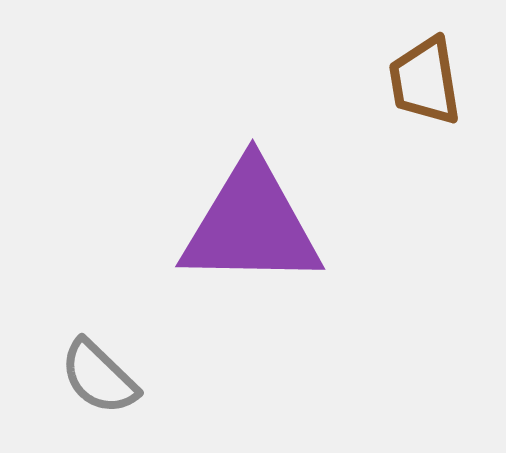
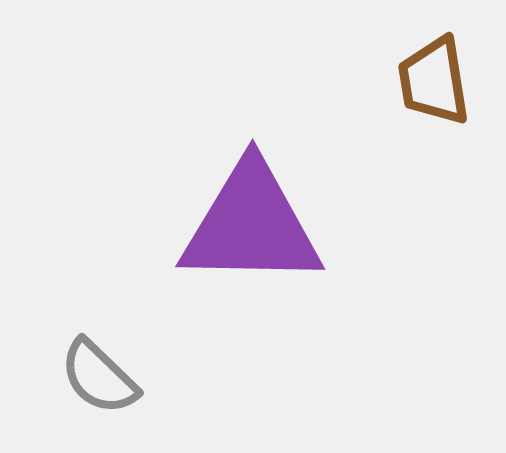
brown trapezoid: moved 9 px right
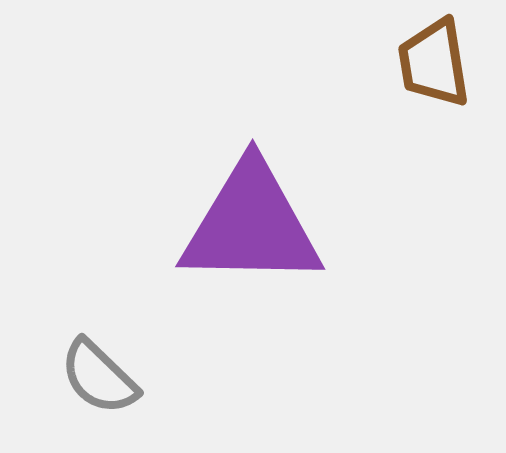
brown trapezoid: moved 18 px up
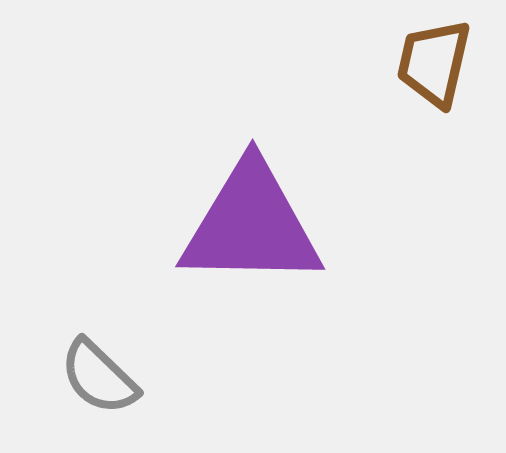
brown trapezoid: rotated 22 degrees clockwise
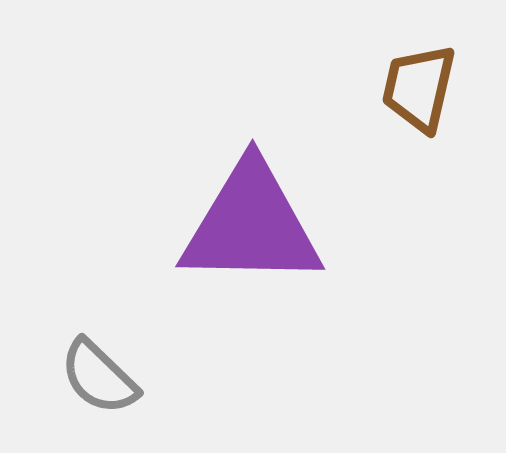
brown trapezoid: moved 15 px left, 25 px down
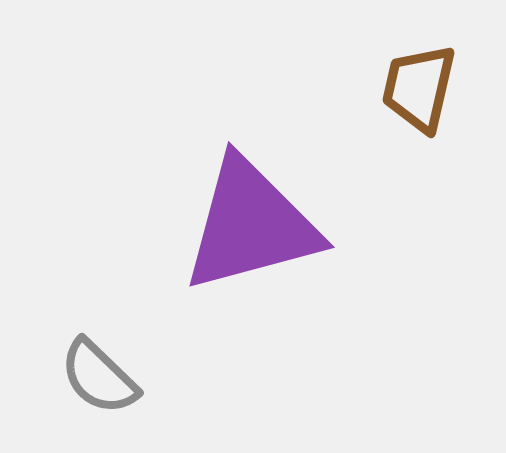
purple triangle: rotated 16 degrees counterclockwise
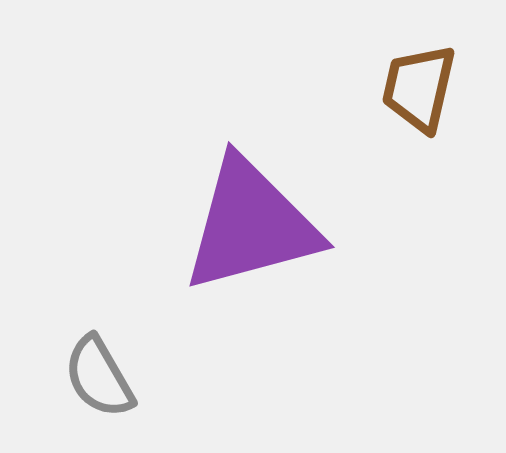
gray semicircle: rotated 16 degrees clockwise
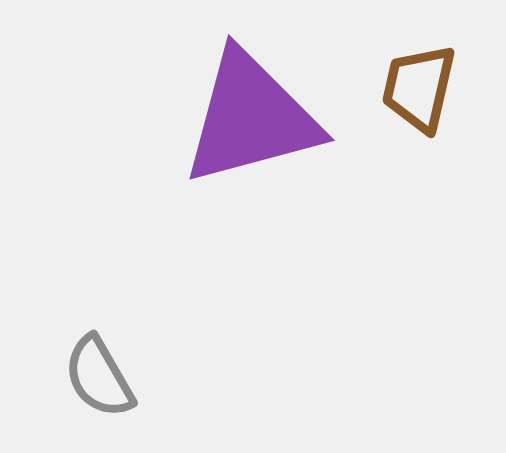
purple triangle: moved 107 px up
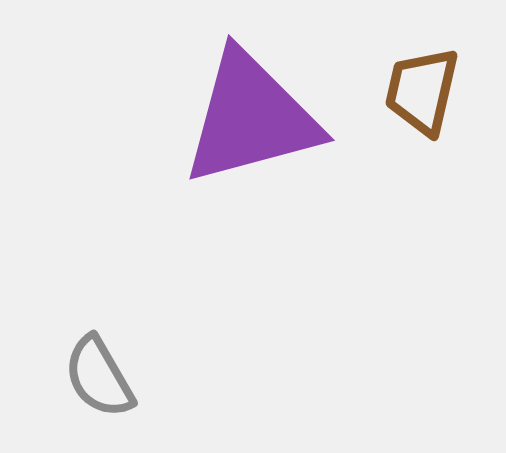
brown trapezoid: moved 3 px right, 3 px down
